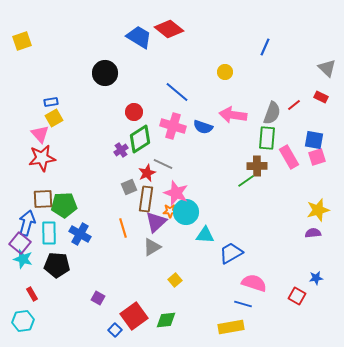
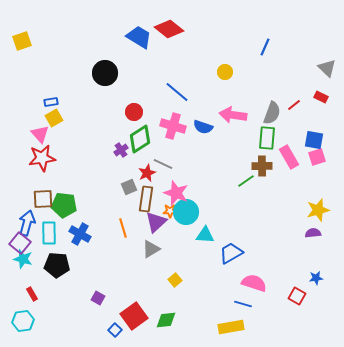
brown cross at (257, 166): moved 5 px right
green pentagon at (64, 205): rotated 10 degrees clockwise
gray triangle at (152, 247): moved 1 px left, 2 px down
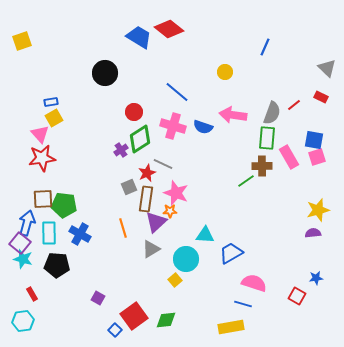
cyan circle at (186, 212): moved 47 px down
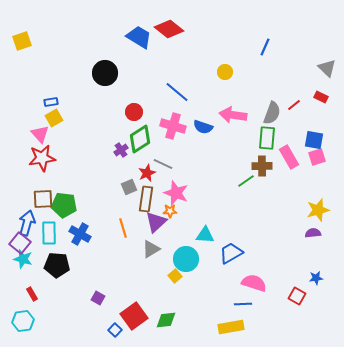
yellow square at (175, 280): moved 4 px up
blue line at (243, 304): rotated 18 degrees counterclockwise
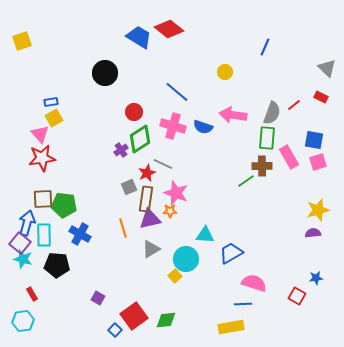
pink square at (317, 157): moved 1 px right, 5 px down
purple triangle at (156, 222): moved 6 px left, 3 px up; rotated 30 degrees clockwise
cyan rectangle at (49, 233): moved 5 px left, 2 px down
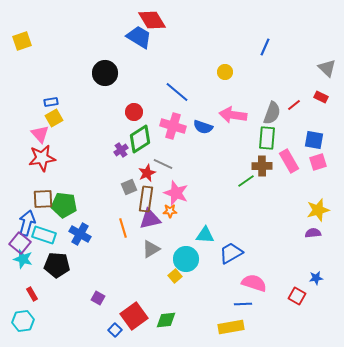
red diamond at (169, 29): moved 17 px left, 9 px up; rotated 20 degrees clockwise
pink rectangle at (289, 157): moved 4 px down
cyan rectangle at (44, 235): rotated 70 degrees counterclockwise
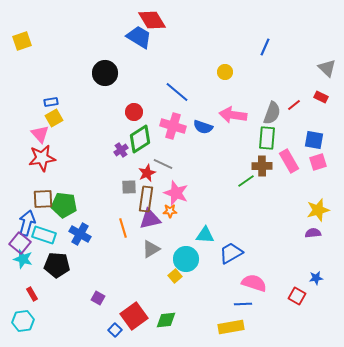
gray square at (129, 187): rotated 21 degrees clockwise
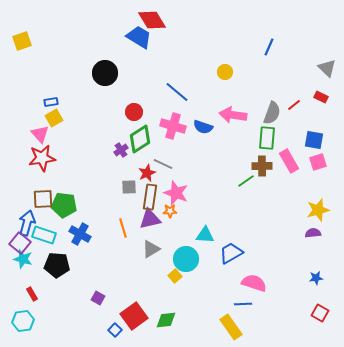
blue line at (265, 47): moved 4 px right
brown rectangle at (146, 199): moved 4 px right, 2 px up
red square at (297, 296): moved 23 px right, 17 px down
yellow rectangle at (231, 327): rotated 65 degrees clockwise
